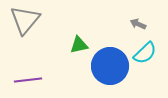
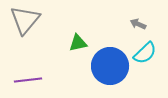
green triangle: moved 1 px left, 2 px up
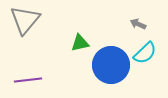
green triangle: moved 2 px right
blue circle: moved 1 px right, 1 px up
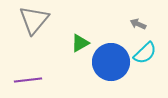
gray triangle: moved 9 px right
green triangle: rotated 18 degrees counterclockwise
blue circle: moved 3 px up
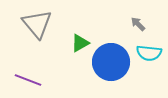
gray triangle: moved 3 px right, 4 px down; rotated 20 degrees counterclockwise
gray arrow: rotated 21 degrees clockwise
cyan semicircle: moved 4 px right; rotated 50 degrees clockwise
purple line: rotated 28 degrees clockwise
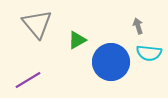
gray arrow: moved 2 px down; rotated 28 degrees clockwise
green triangle: moved 3 px left, 3 px up
purple line: rotated 52 degrees counterclockwise
